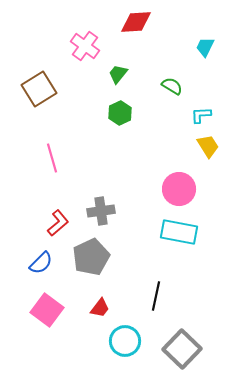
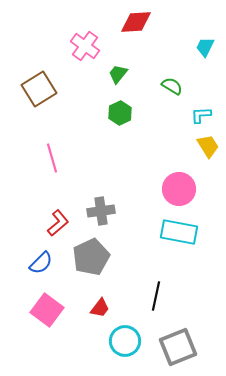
gray square: moved 4 px left, 2 px up; rotated 24 degrees clockwise
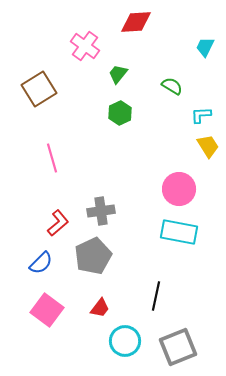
gray pentagon: moved 2 px right, 1 px up
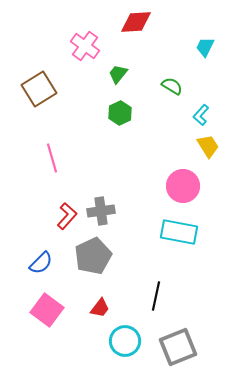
cyan L-shape: rotated 45 degrees counterclockwise
pink circle: moved 4 px right, 3 px up
red L-shape: moved 9 px right, 7 px up; rotated 8 degrees counterclockwise
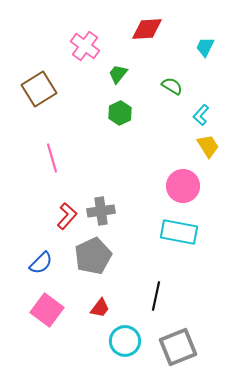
red diamond: moved 11 px right, 7 px down
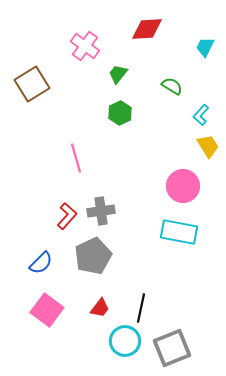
brown square: moved 7 px left, 5 px up
pink line: moved 24 px right
black line: moved 15 px left, 12 px down
gray square: moved 6 px left, 1 px down
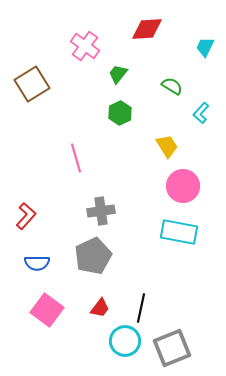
cyan L-shape: moved 2 px up
yellow trapezoid: moved 41 px left
red L-shape: moved 41 px left
blue semicircle: moved 4 px left; rotated 45 degrees clockwise
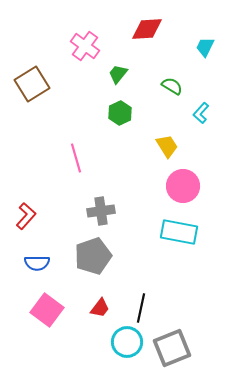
gray pentagon: rotated 6 degrees clockwise
cyan circle: moved 2 px right, 1 px down
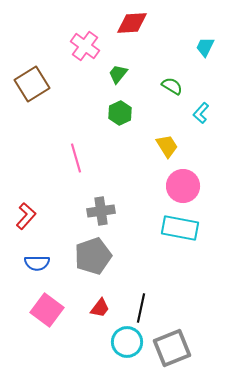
red diamond: moved 15 px left, 6 px up
cyan rectangle: moved 1 px right, 4 px up
